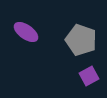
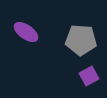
gray pentagon: rotated 16 degrees counterclockwise
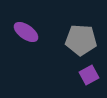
purple square: moved 1 px up
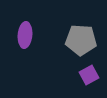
purple ellipse: moved 1 px left, 3 px down; rotated 60 degrees clockwise
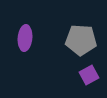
purple ellipse: moved 3 px down
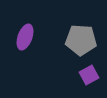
purple ellipse: moved 1 px up; rotated 15 degrees clockwise
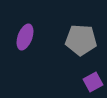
purple square: moved 4 px right, 7 px down
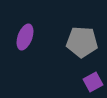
gray pentagon: moved 1 px right, 2 px down
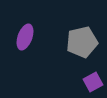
gray pentagon: rotated 16 degrees counterclockwise
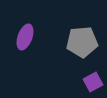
gray pentagon: rotated 8 degrees clockwise
